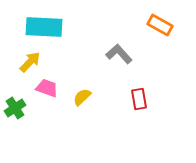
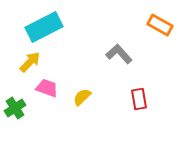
cyan rectangle: rotated 30 degrees counterclockwise
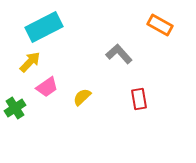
pink trapezoid: moved 1 px up; rotated 125 degrees clockwise
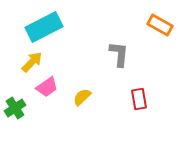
gray L-shape: rotated 48 degrees clockwise
yellow arrow: moved 2 px right
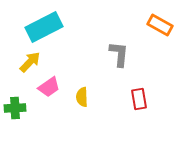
yellow arrow: moved 2 px left
pink trapezoid: moved 2 px right
yellow semicircle: rotated 48 degrees counterclockwise
green cross: rotated 30 degrees clockwise
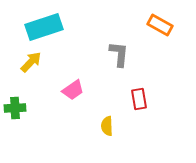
cyan rectangle: rotated 9 degrees clockwise
yellow arrow: moved 1 px right
pink trapezoid: moved 24 px right, 3 px down
yellow semicircle: moved 25 px right, 29 px down
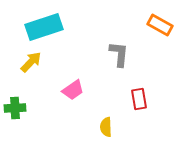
yellow semicircle: moved 1 px left, 1 px down
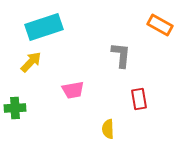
gray L-shape: moved 2 px right, 1 px down
pink trapezoid: rotated 25 degrees clockwise
yellow semicircle: moved 2 px right, 2 px down
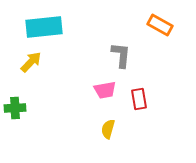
cyan rectangle: rotated 12 degrees clockwise
pink trapezoid: moved 32 px right
yellow semicircle: rotated 18 degrees clockwise
